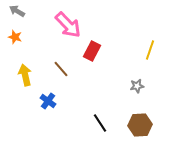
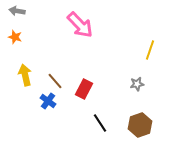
gray arrow: rotated 21 degrees counterclockwise
pink arrow: moved 12 px right
red rectangle: moved 8 px left, 38 px down
brown line: moved 6 px left, 12 px down
gray star: moved 2 px up
brown hexagon: rotated 15 degrees counterclockwise
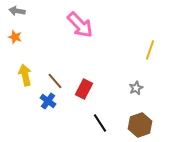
gray star: moved 1 px left, 4 px down; rotated 16 degrees counterclockwise
